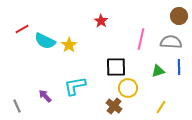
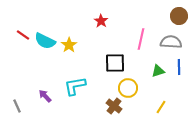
red line: moved 1 px right, 6 px down; rotated 64 degrees clockwise
black square: moved 1 px left, 4 px up
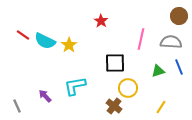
blue line: rotated 21 degrees counterclockwise
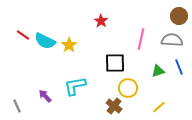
gray semicircle: moved 1 px right, 2 px up
yellow line: moved 2 px left; rotated 16 degrees clockwise
